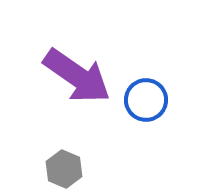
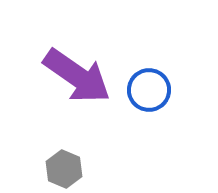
blue circle: moved 3 px right, 10 px up
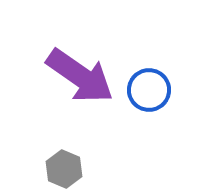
purple arrow: moved 3 px right
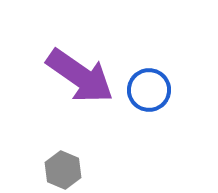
gray hexagon: moved 1 px left, 1 px down
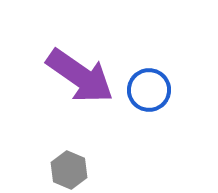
gray hexagon: moved 6 px right
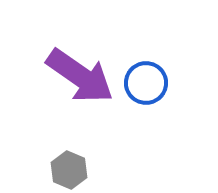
blue circle: moved 3 px left, 7 px up
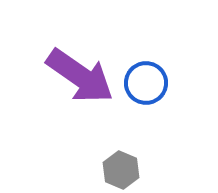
gray hexagon: moved 52 px right
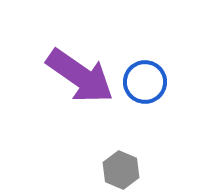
blue circle: moved 1 px left, 1 px up
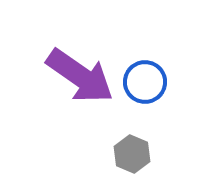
gray hexagon: moved 11 px right, 16 px up
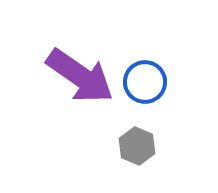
gray hexagon: moved 5 px right, 8 px up
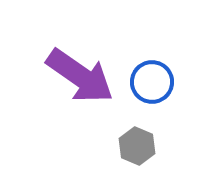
blue circle: moved 7 px right
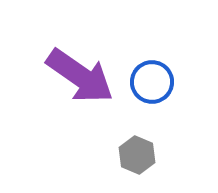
gray hexagon: moved 9 px down
